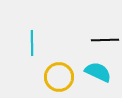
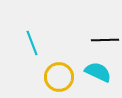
cyan line: rotated 20 degrees counterclockwise
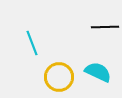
black line: moved 13 px up
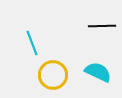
black line: moved 3 px left, 1 px up
yellow circle: moved 6 px left, 2 px up
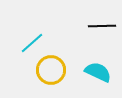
cyan line: rotated 70 degrees clockwise
yellow circle: moved 2 px left, 5 px up
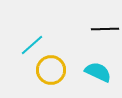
black line: moved 3 px right, 3 px down
cyan line: moved 2 px down
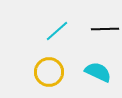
cyan line: moved 25 px right, 14 px up
yellow circle: moved 2 px left, 2 px down
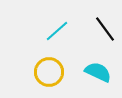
black line: rotated 56 degrees clockwise
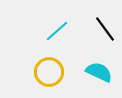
cyan semicircle: moved 1 px right
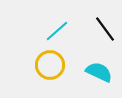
yellow circle: moved 1 px right, 7 px up
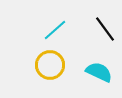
cyan line: moved 2 px left, 1 px up
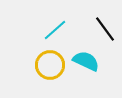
cyan semicircle: moved 13 px left, 11 px up
